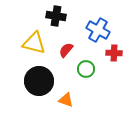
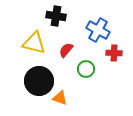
orange triangle: moved 6 px left, 2 px up
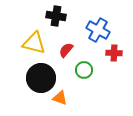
green circle: moved 2 px left, 1 px down
black circle: moved 2 px right, 3 px up
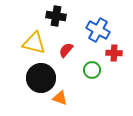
green circle: moved 8 px right
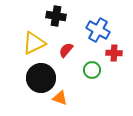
yellow triangle: rotated 40 degrees counterclockwise
